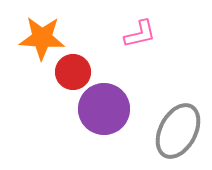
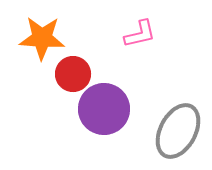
red circle: moved 2 px down
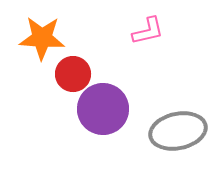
pink L-shape: moved 8 px right, 3 px up
purple circle: moved 1 px left
gray ellipse: rotated 50 degrees clockwise
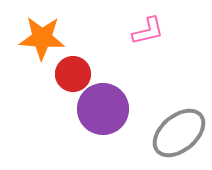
gray ellipse: moved 1 px right, 2 px down; rotated 28 degrees counterclockwise
